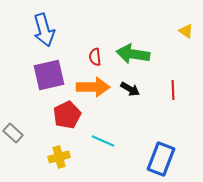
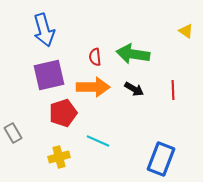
black arrow: moved 4 px right
red pentagon: moved 4 px left, 2 px up; rotated 8 degrees clockwise
gray rectangle: rotated 18 degrees clockwise
cyan line: moved 5 px left
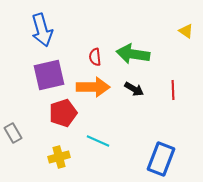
blue arrow: moved 2 px left
